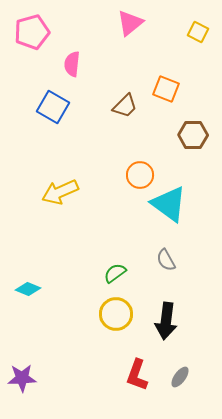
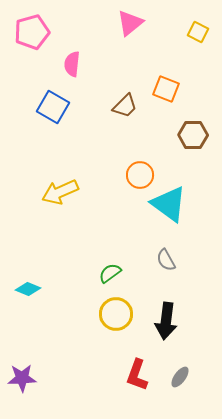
green semicircle: moved 5 px left
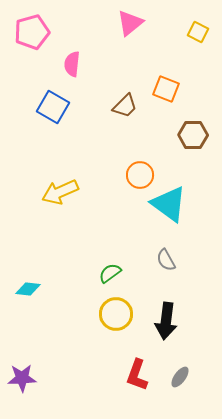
cyan diamond: rotated 15 degrees counterclockwise
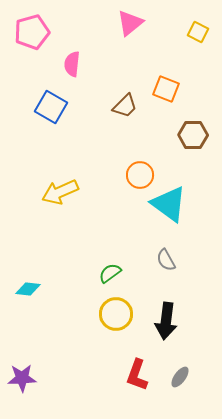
blue square: moved 2 px left
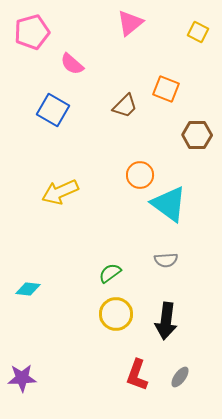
pink semicircle: rotated 55 degrees counterclockwise
blue square: moved 2 px right, 3 px down
brown hexagon: moved 4 px right
gray semicircle: rotated 65 degrees counterclockwise
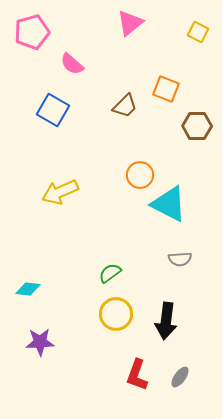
brown hexagon: moved 9 px up
cyan triangle: rotated 9 degrees counterclockwise
gray semicircle: moved 14 px right, 1 px up
purple star: moved 18 px right, 36 px up
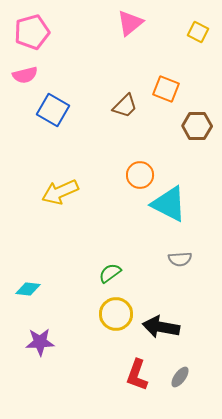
pink semicircle: moved 47 px left, 11 px down; rotated 55 degrees counterclockwise
black arrow: moved 5 px left, 6 px down; rotated 93 degrees clockwise
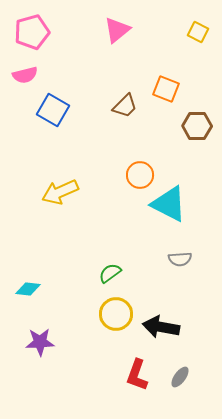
pink triangle: moved 13 px left, 7 px down
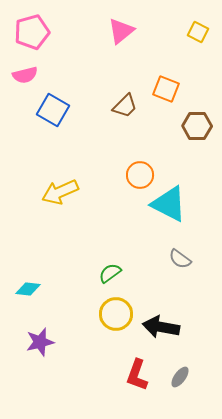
pink triangle: moved 4 px right, 1 px down
gray semicircle: rotated 40 degrees clockwise
purple star: rotated 12 degrees counterclockwise
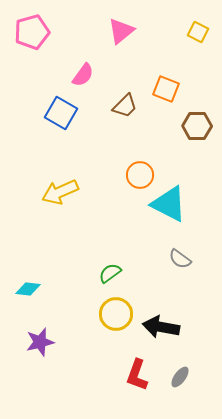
pink semicircle: moved 58 px right; rotated 40 degrees counterclockwise
blue square: moved 8 px right, 3 px down
